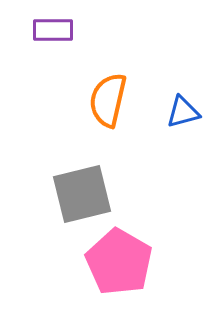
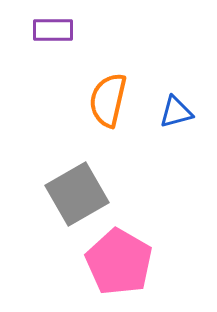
blue triangle: moved 7 px left
gray square: moved 5 px left; rotated 16 degrees counterclockwise
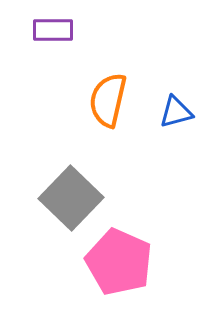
gray square: moved 6 px left, 4 px down; rotated 16 degrees counterclockwise
pink pentagon: rotated 6 degrees counterclockwise
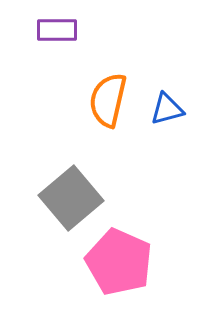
purple rectangle: moved 4 px right
blue triangle: moved 9 px left, 3 px up
gray square: rotated 6 degrees clockwise
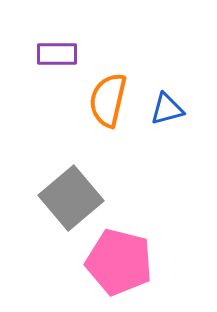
purple rectangle: moved 24 px down
pink pentagon: rotated 10 degrees counterclockwise
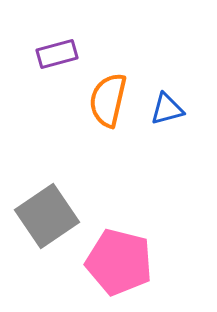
purple rectangle: rotated 15 degrees counterclockwise
gray square: moved 24 px left, 18 px down; rotated 6 degrees clockwise
